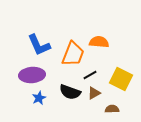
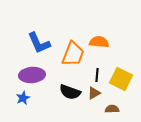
blue L-shape: moved 2 px up
black line: moved 7 px right; rotated 56 degrees counterclockwise
blue star: moved 16 px left
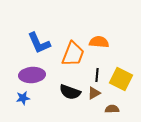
blue star: rotated 16 degrees clockwise
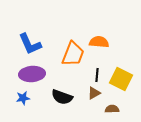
blue L-shape: moved 9 px left, 1 px down
purple ellipse: moved 1 px up
black semicircle: moved 8 px left, 5 px down
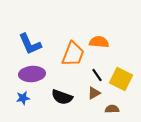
black line: rotated 40 degrees counterclockwise
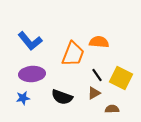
blue L-shape: moved 3 px up; rotated 15 degrees counterclockwise
yellow square: moved 1 px up
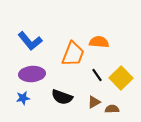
yellow square: rotated 20 degrees clockwise
brown triangle: moved 9 px down
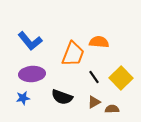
black line: moved 3 px left, 2 px down
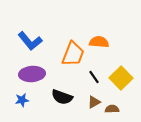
blue star: moved 1 px left, 2 px down
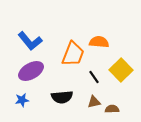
purple ellipse: moved 1 px left, 3 px up; rotated 25 degrees counterclockwise
yellow square: moved 8 px up
black semicircle: rotated 25 degrees counterclockwise
brown triangle: rotated 16 degrees clockwise
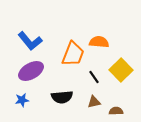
brown semicircle: moved 4 px right, 2 px down
